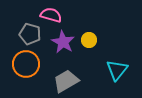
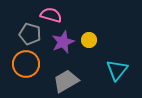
purple star: rotated 20 degrees clockwise
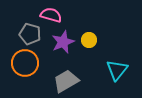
orange circle: moved 1 px left, 1 px up
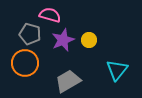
pink semicircle: moved 1 px left
purple star: moved 2 px up
gray trapezoid: moved 2 px right
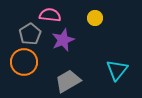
pink semicircle: rotated 10 degrees counterclockwise
gray pentagon: rotated 25 degrees clockwise
yellow circle: moved 6 px right, 22 px up
orange circle: moved 1 px left, 1 px up
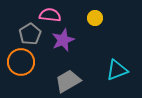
orange circle: moved 3 px left
cyan triangle: rotated 30 degrees clockwise
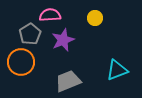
pink semicircle: rotated 10 degrees counterclockwise
gray trapezoid: rotated 8 degrees clockwise
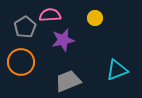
gray pentagon: moved 5 px left, 7 px up
purple star: rotated 10 degrees clockwise
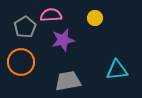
pink semicircle: moved 1 px right
cyan triangle: rotated 15 degrees clockwise
gray trapezoid: rotated 12 degrees clockwise
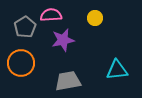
orange circle: moved 1 px down
